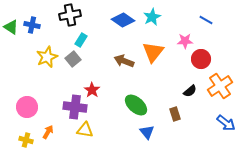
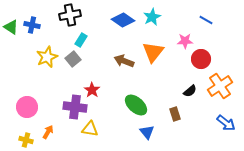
yellow triangle: moved 5 px right, 1 px up
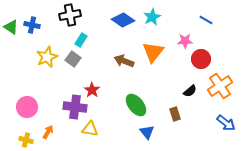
gray square: rotated 14 degrees counterclockwise
green ellipse: rotated 10 degrees clockwise
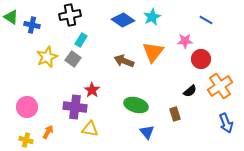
green triangle: moved 10 px up
green ellipse: rotated 35 degrees counterclockwise
blue arrow: rotated 30 degrees clockwise
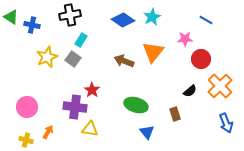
pink star: moved 2 px up
orange cross: rotated 10 degrees counterclockwise
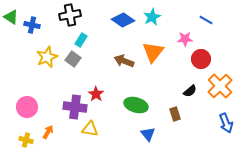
red star: moved 4 px right, 4 px down
blue triangle: moved 1 px right, 2 px down
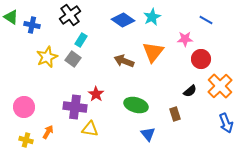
black cross: rotated 25 degrees counterclockwise
pink circle: moved 3 px left
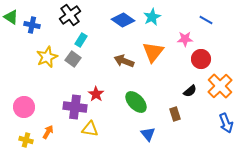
green ellipse: moved 3 px up; rotated 30 degrees clockwise
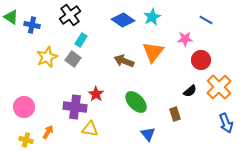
red circle: moved 1 px down
orange cross: moved 1 px left, 1 px down
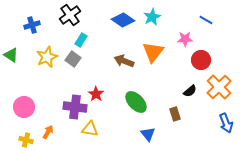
green triangle: moved 38 px down
blue cross: rotated 28 degrees counterclockwise
